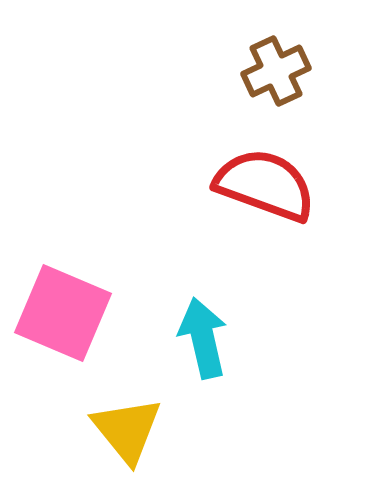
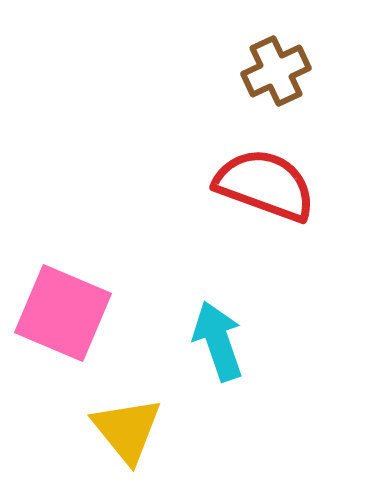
cyan arrow: moved 15 px right, 3 px down; rotated 6 degrees counterclockwise
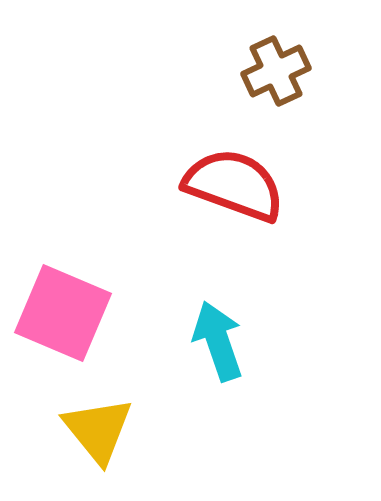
red semicircle: moved 31 px left
yellow triangle: moved 29 px left
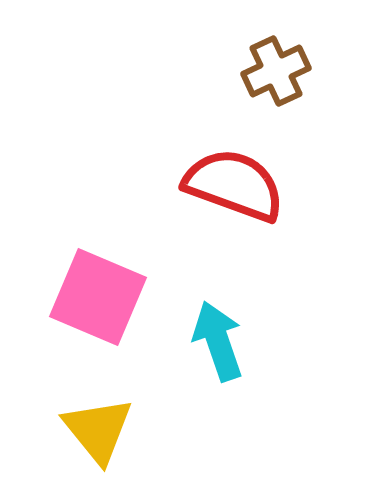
pink square: moved 35 px right, 16 px up
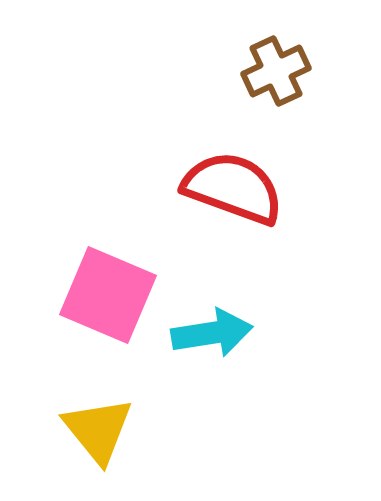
red semicircle: moved 1 px left, 3 px down
pink square: moved 10 px right, 2 px up
cyan arrow: moved 6 px left, 8 px up; rotated 100 degrees clockwise
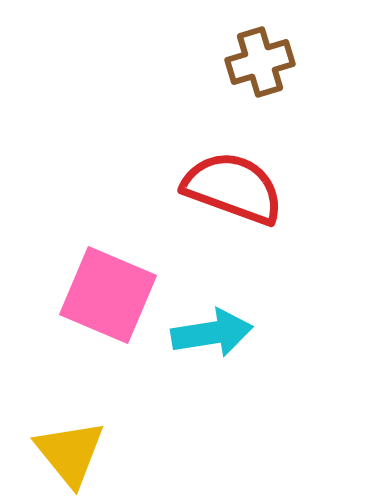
brown cross: moved 16 px left, 9 px up; rotated 8 degrees clockwise
yellow triangle: moved 28 px left, 23 px down
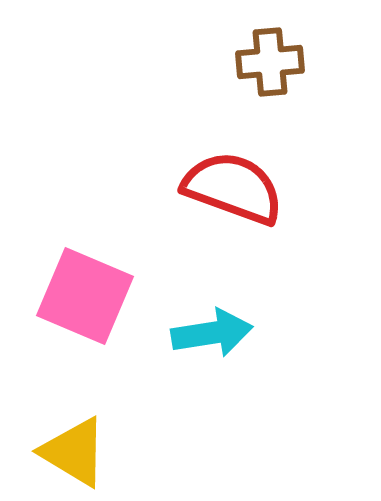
brown cross: moved 10 px right; rotated 12 degrees clockwise
pink square: moved 23 px left, 1 px down
yellow triangle: moved 4 px right, 1 px up; rotated 20 degrees counterclockwise
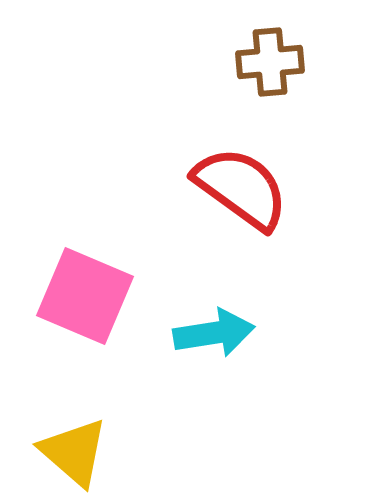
red semicircle: moved 8 px right; rotated 16 degrees clockwise
cyan arrow: moved 2 px right
yellow triangle: rotated 10 degrees clockwise
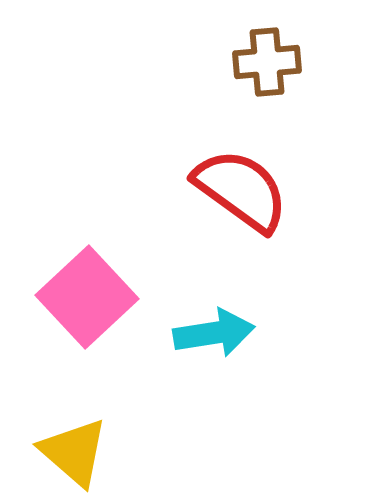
brown cross: moved 3 px left
red semicircle: moved 2 px down
pink square: moved 2 px right, 1 px down; rotated 24 degrees clockwise
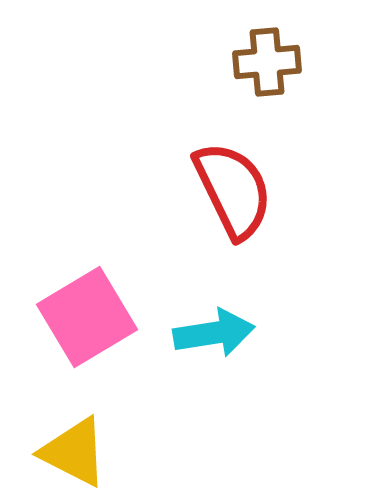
red semicircle: moved 8 px left; rotated 28 degrees clockwise
pink square: moved 20 px down; rotated 12 degrees clockwise
yellow triangle: rotated 14 degrees counterclockwise
